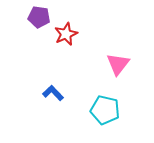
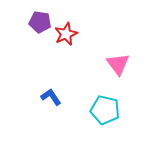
purple pentagon: moved 1 px right, 5 px down
pink triangle: rotated 15 degrees counterclockwise
blue L-shape: moved 2 px left, 4 px down; rotated 10 degrees clockwise
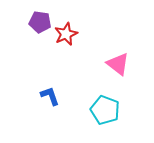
pink triangle: rotated 15 degrees counterclockwise
blue L-shape: moved 1 px left, 1 px up; rotated 15 degrees clockwise
cyan pentagon: rotated 8 degrees clockwise
